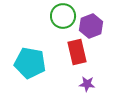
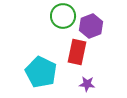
red rectangle: rotated 25 degrees clockwise
cyan pentagon: moved 11 px right, 9 px down; rotated 16 degrees clockwise
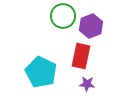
red rectangle: moved 4 px right, 4 px down
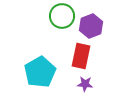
green circle: moved 1 px left
cyan pentagon: moved 1 px left; rotated 16 degrees clockwise
purple star: moved 2 px left
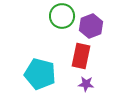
cyan pentagon: moved 2 px down; rotated 28 degrees counterclockwise
purple star: moved 1 px right
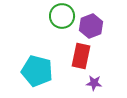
cyan pentagon: moved 3 px left, 3 px up
purple star: moved 8 px right, 1 px up
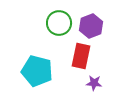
green circle: moved 3 px left, 7 px down
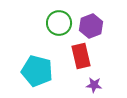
red rectangle: rotated 25 degrees counterclockwise
purple star: moved 2 px down
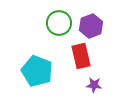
cyan pentagon: rotated 8 degrees clockwise
